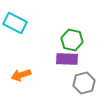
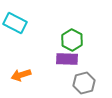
green hexagon: rotated 15 degrees clockwise
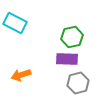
green hexagon: moved 3 px up; rotated 20 degrees clockwise
gray hexagon: moved 6 px left
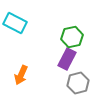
purple rectangle: rotated 65 degrees counterclockwise
orange arrow: rotated 48 degrees counterclockwise
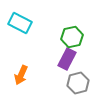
cyan rectangle: moved 5 px right
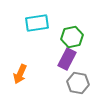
cyan rectangle: moved 17 px right; rotated 35 degrees counterclockwise
orange arrow: moved 1 px left, 1 px up
gray hexagon: rotated 25 degrees clockwise
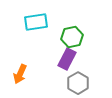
cyan rectangle: moved 1 px left, 1 px up
gray hexagon: rotated 20 degrees clockwise
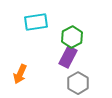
green hexagon: rotated 15 degrees counterclockwise
purple rectangle: moved 1 px right, 2 px up
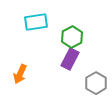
purple rectangle: moved 2 px right, 2 px down
gray hexagon: moved 18 px right
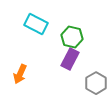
cyan rectangle: moved 2 px down; rotated 35 degrees clockwise
green hexagon: rotated 20 degrees counterclockwise
